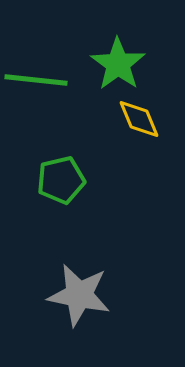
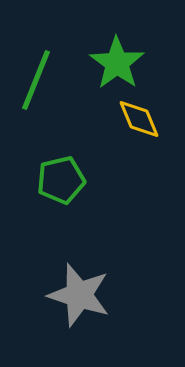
green star: moved 1 px left, 1 px up
green line: rotated 74 degrees counterclockwise
gray star: rotated 6 degrees clockwise
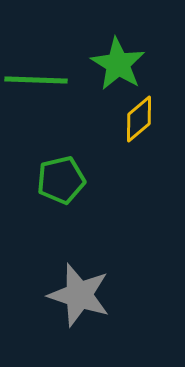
green star: moved 1 px right, 1 px down; rotated 4 degrees counterclockwise
green line: rotated 70 degrees clockwise
yellow diamond: rotated 72 degrees clockwise
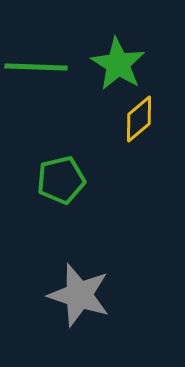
green line: moved 13 px up
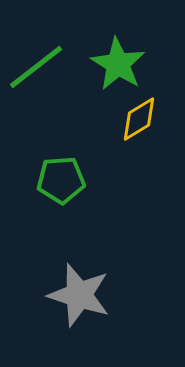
green line: rotated 40 degrees counterclockwise
yellow diamond: rotated 9 degrees clockwise
green pentagon: rotated 9 degrees clockwise
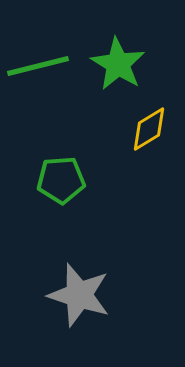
green line: moved 2 px right, 1 px up; rotated 24 degrees clockwise
yellow diamond: moved 10 px right, 10 px down
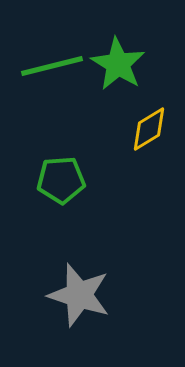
green line: moved 14 px right
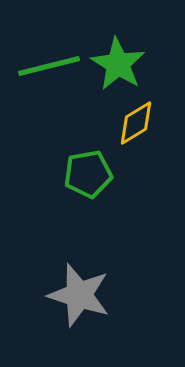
green line: moved 3 px left
yellow diamond: moved 13 px left, 6 px up
green pentagon: moved 27 px right, 6 px up; rotated 6 degrees counterclockwise
